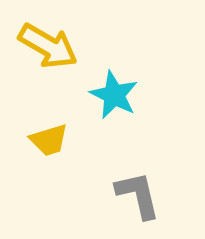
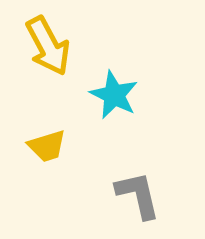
yellow arrow: rotated 32 degrees clockwise
yellow trapezoid: moved 2 px left, 6 px down
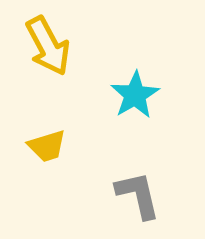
cyan star: moved 21 px right; rotated 15 degrees clockwise
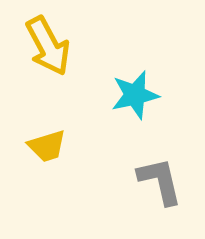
cyan star: rotated 18 degrees clockwise
gray L-shape: moved 22 px right, 14 px up
